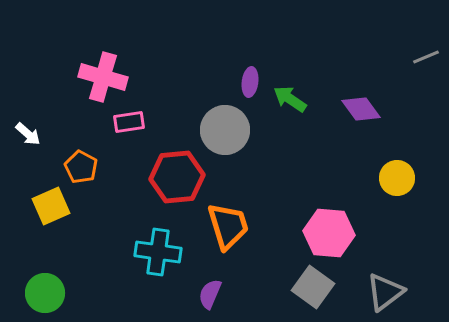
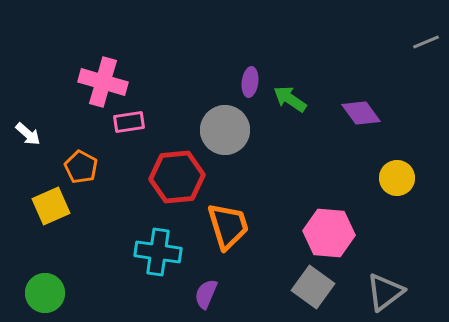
gray line: moved 15 px up
pink cross: moved 5 px down
purple diamond: moved 4 px down
purple semicircle: moved 4 px left
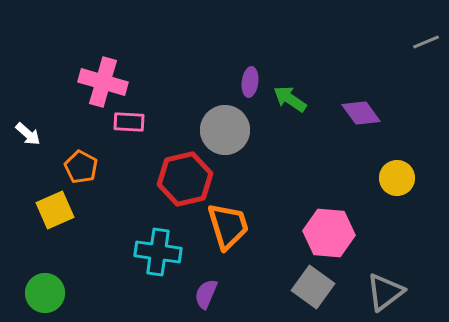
pink rectangle: rotated 12 degrees clockwise
red hexagon: moved 8 px right, 2 px down; rotated 8 degrees counterclockwise
yellow square: moved 4 px right, 4 px down
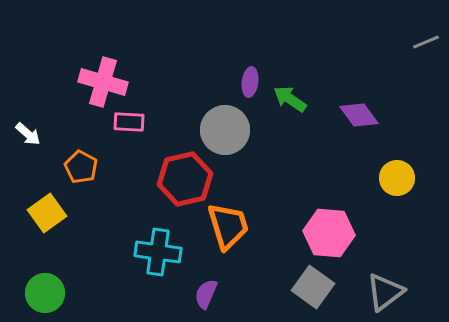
purple diamond: moved 2 px left, 2 px down
yellow square: moved 8 px left, 3 px down; rotated 12 degrees counterclockwise
